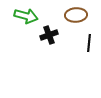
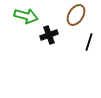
brown ellipse: rotated 55 degrees counterclockwise
black line: moved 1 px up; rotated 12 degrees clockwise
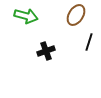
black cross: moved 3 px left, 16 px down
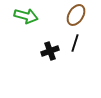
black line: moved 14 px left, 1 px down
black cross: moved 4 px right
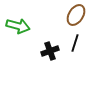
green arrow: moved 8 px left, 10 px down
